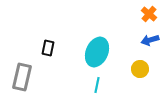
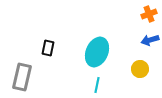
orange cross: rotated 28 degrees clockwise
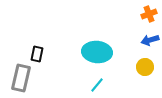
black rectangle: moved 11 px left, 6 px down
cyan ellipse: rotated 72 degrees clockwise
yellow circle: moved 5 px right, 2 px up
gray rectangle: moved 1 px left, 1 px down
cyan line: rotated 28 degrees clockwise
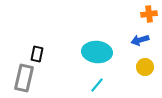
orange cross: rotated 14 degrees clockwise
blue arrow: moved 10 px left
gray rectangle: moved 3 px right
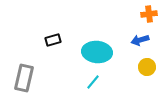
black rectangle: moved 16 px right, 14 px up; rotated 63 degrees clockwise
yellow circle: moved 2 px right
cyan line: moved 4 px left, 3 px up
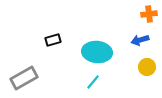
gray rectangle: rotated 48 degrees clockwise
